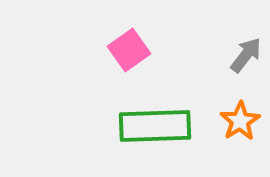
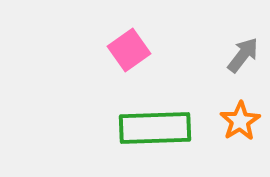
gray arrow: moved 3 px left
green rectangle: moved 2 px down
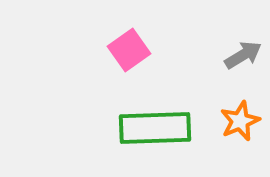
gray arrow: rotated 21 degrees clockwise
orange star: rotated 9 degrees clockwise
